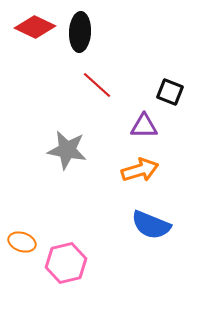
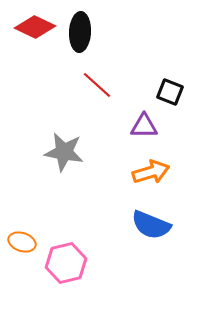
gray star: moved 3 px left, 2 px down
orange arrow: moved 11 px right, 2 px down
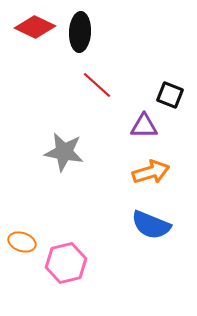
black square: moved 3 px down
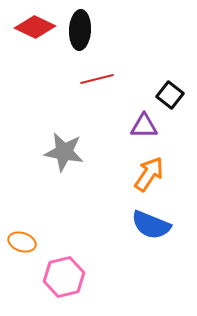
black ellipse: moved 2 px up
red line: moved 6 px up; rotated 56 degrees counterclockwise
black square: rotated 16 degrees clockwise
orange arrow: moved 2 px left, 2 px down; rotated 39 degrees counterclockwise
pink hexagon: moved 2 px left, 14 px down
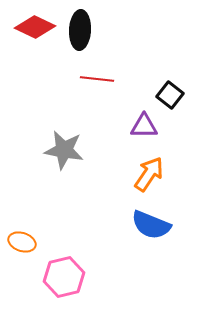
red line: rotated 20 degrees clockwise
gray star: moved 2 px up
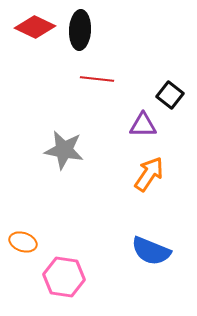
purple triangle: moved 1 px left, 1 px up
blue semicircle: moved 26 px down
orange ellipse: moved 1 px right
pink hexagon: rotated 21 degrees clockwise
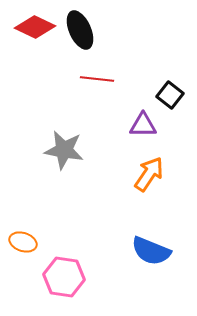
black ellipse: rotated 27 degrees counterclockwise
